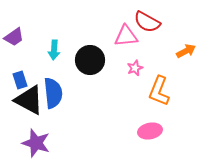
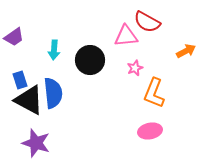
orange L-shape: moved 5 px left, 2 px down
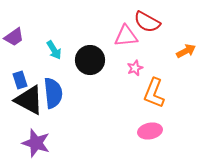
cyan arrow: rotated 36 degrees counterclockwise
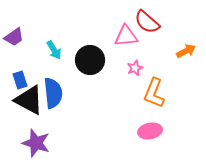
red semicircle: rotated 12 degrees clockwise
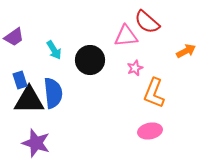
black triangle: rotated 28 degrees counterclockwise
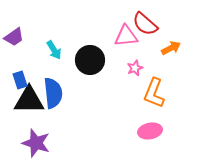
red semicircle: moved 2 px left, 2 px down
orange arrow: moved 15 px left, 3 px up
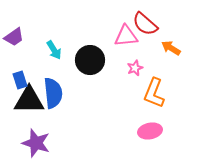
orange arrow: rotated 120 degrees counterclockwise
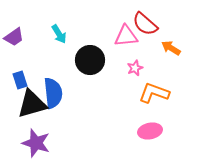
cyan arrow: moved 5 px right, 16 px up
orange L-shape: rotated 88 degrees clockwise
black triangle: moved 3 px right, 4 px down; rotated 16 degrees counterclockwise
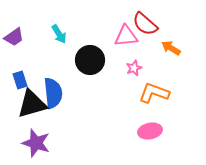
pink star: moved 1 px left
